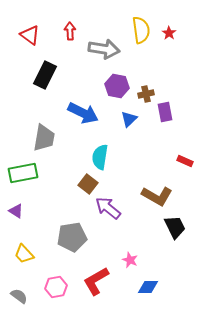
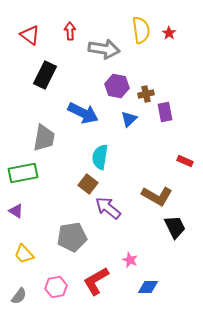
gray semicircle: rotated 90 degrees clockwise
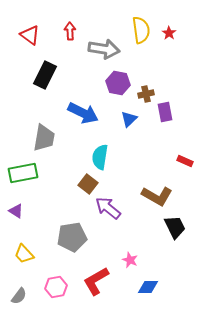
purple hexagon: moved 1 px right, 3 px up
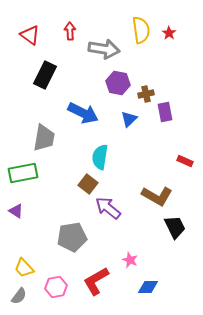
yellow trapezoid: moved 14 px down
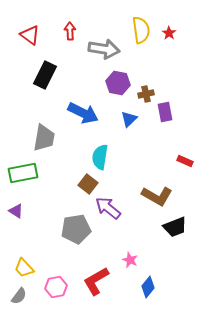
black trapezoid: rotated 95 degrees clockwise
gray pentagon: moved 4 px right, 8 px up
blue diamond: rotated 50 degrees counterclockwise
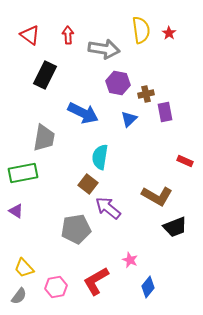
red arrow: moved 2 px left, 4 px down
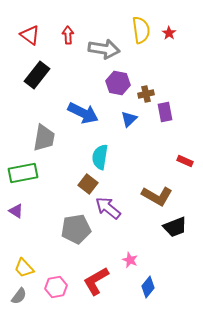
black rectangle: moved 8 px left; rotated 12 degrees clockwise
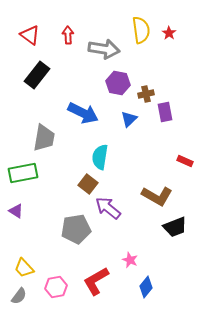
blue diamond: moved 2 px left
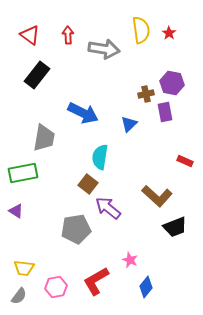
purple hexagon: moved 54 px right
blue triangle: moved 5 px down
brown L-shape: rotated 12 degrees clockwise
yellow trapezoid: rotated 40 degrees counterclockwise
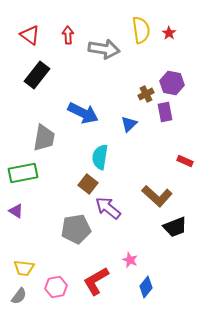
brown cross: rotated 14 degrees counterclockwise
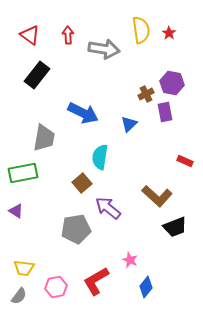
brown square: moved 6 px left, 1 px up; rotated 12 degrees clockwise
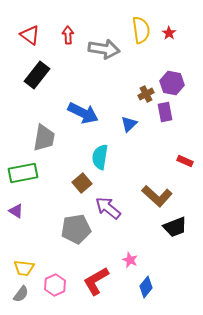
pink hexagon: moved 1 px left, 2 px up; rotated 15 degrees counterclockwise
gray semicircle: moved 2 px right, 2 px up
